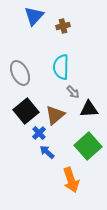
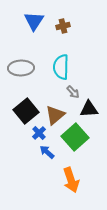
blue triangle: moved 5 px down; rotated 10 degrees counterclockwise
gray ellipse: moved 1 px right, 5 px up; rotated 65 degrees counterclockwise
green square: moved 13 px left, 9 px up
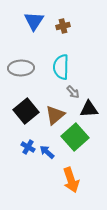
blue cross: moved 11 px left, 14 px down; rotated 16 degrees counterclockwise
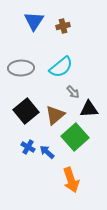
cyan semicircle: rotated 130 degrees counterclockwise
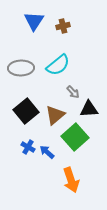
cyan semicircle: moved 3 px left, 2 px up
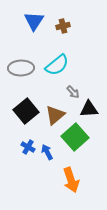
cyan semicircle: moved 1 px left
blue arrow: rotated 21 degrees clockwise
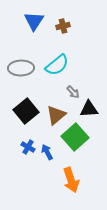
brown triangle: moved 1 px right
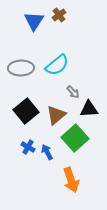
brown cross: moved 4 px left, 11 px up; rotated 24 degrees counterclockwise
green square: moved 1 px down
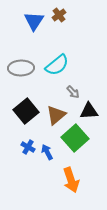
black triangle: moved 2 px down
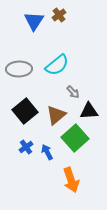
gray ellipse: moved 2 px left, 1 px down
black square: moved 1 px left
blue cross: moved 2 px left; rotated 24 degrees clockwise
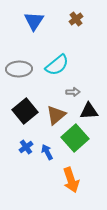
brown cross: moved 17 px right, 4 px down
gray arrow: rotated 48 degrees counterclockwise
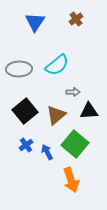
blue triangle: moved 1 px right, 1 px down
green square: moved 6 px down; rotated 8 degrees counterclockwise
blue cross: moved 2 px up
